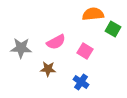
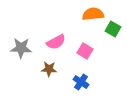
brown star: moved 1 px right
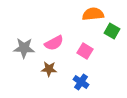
green square: moved 1 px left, 2 px down
pink semicircle: moved 2 px left, 1 px down
gray star: moved 3 px right
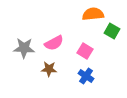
blue cross: moved 5 px right, 6 px up
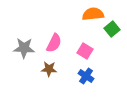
green square: moved 2 px up; rotated 21 degrees clockwise
pink semicircle: rotated 36 degrees counterclockwise
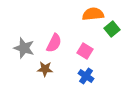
gray star: rotated 15 degrees clockwise
brown star: moved 4 px left
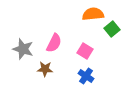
gray star: moved 1 px left, 1 px down
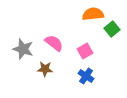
pink semicircle: rotated 78 degrees counterclockwise
pink square: rotated 28 degrees clockwise
